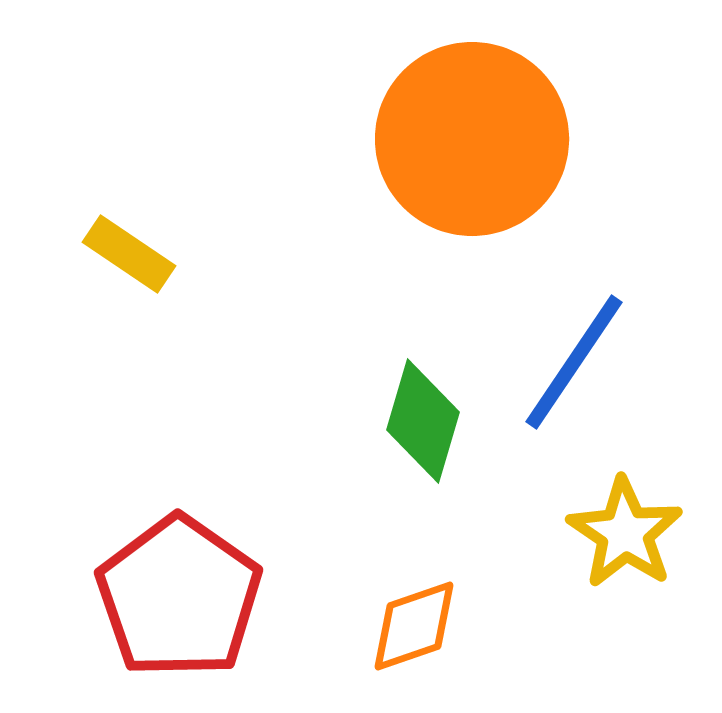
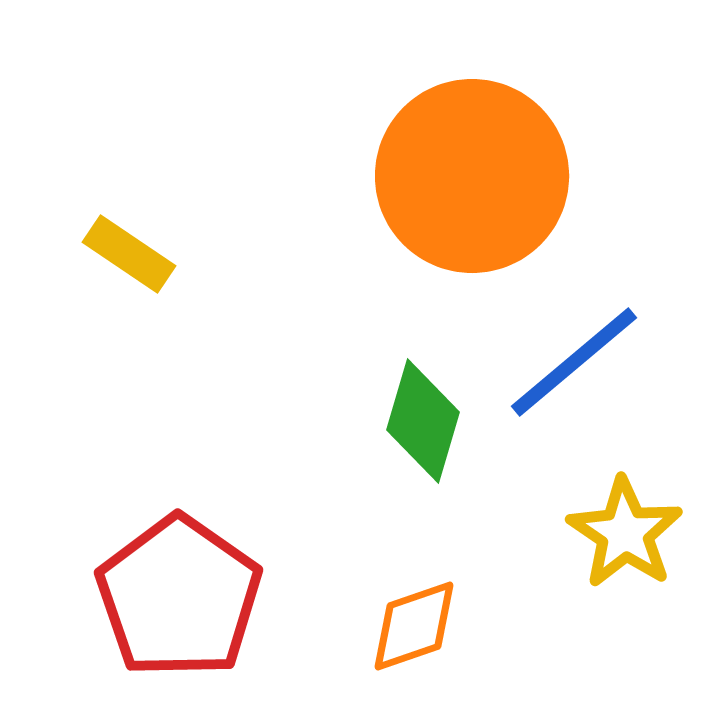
orange circle: moved 37 px down
blue line: rotated 16 degrees clockwise
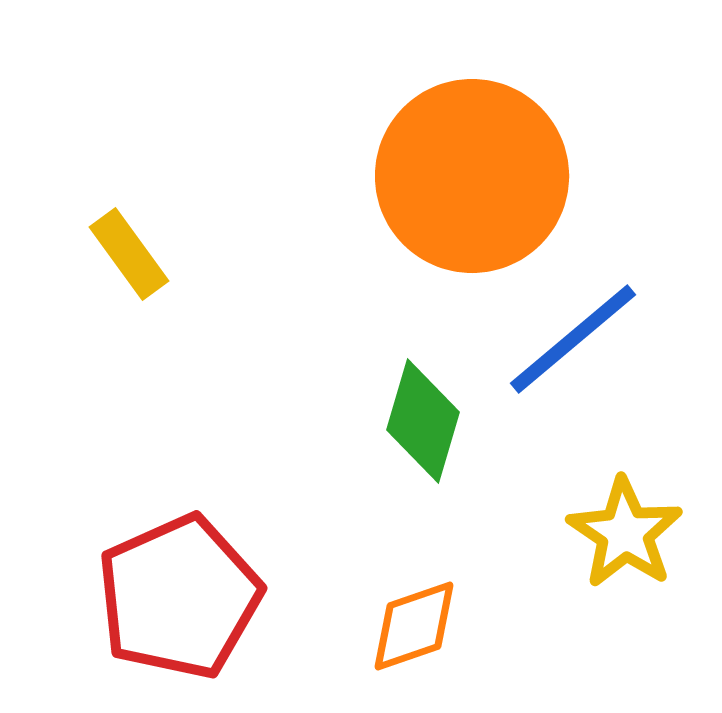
yellow rectangle: rotated 20 degrees clockwise
blue line: moved 1 px left, 23 px up
red pentagon: rotated 13 degrees clockwise
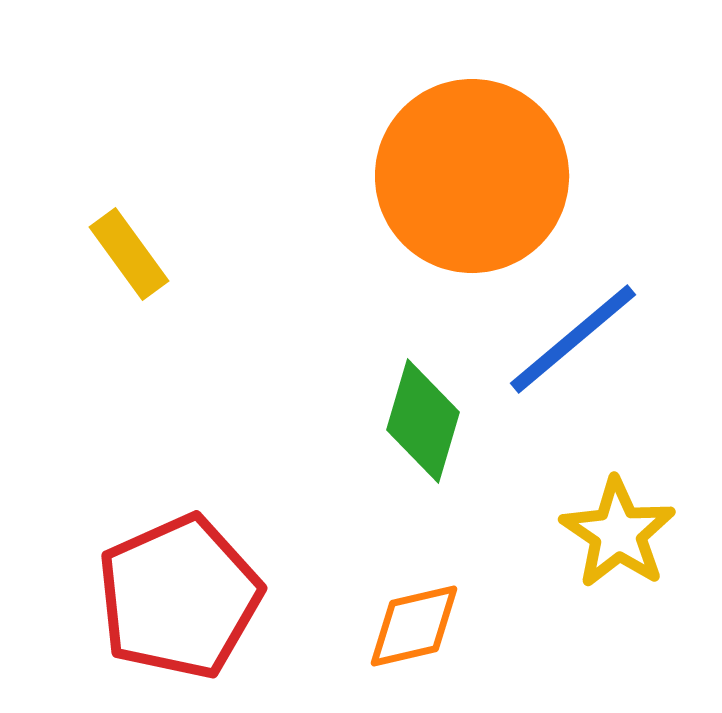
yellow star: moved 7 px left
orange diamond: rotated 6 degrees clockwise
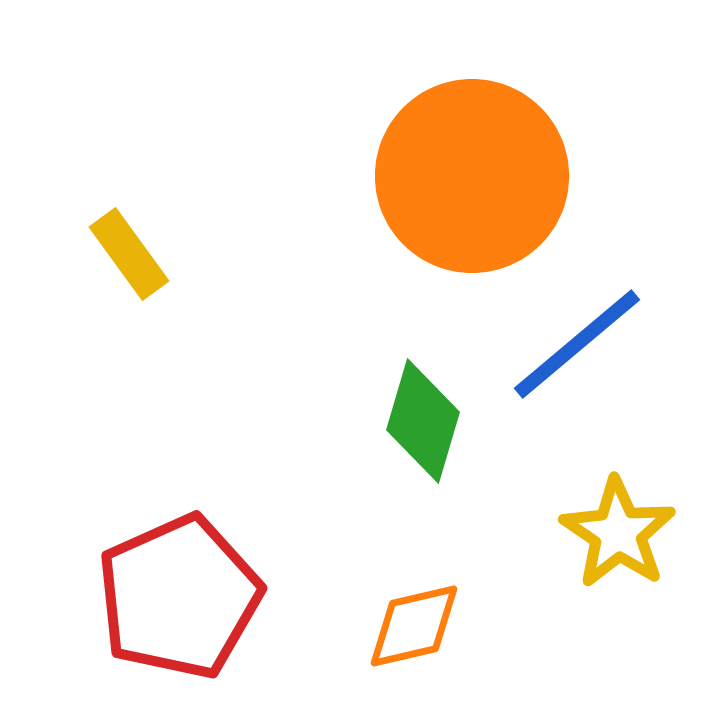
blue line: moved 4 px right, 5 px down
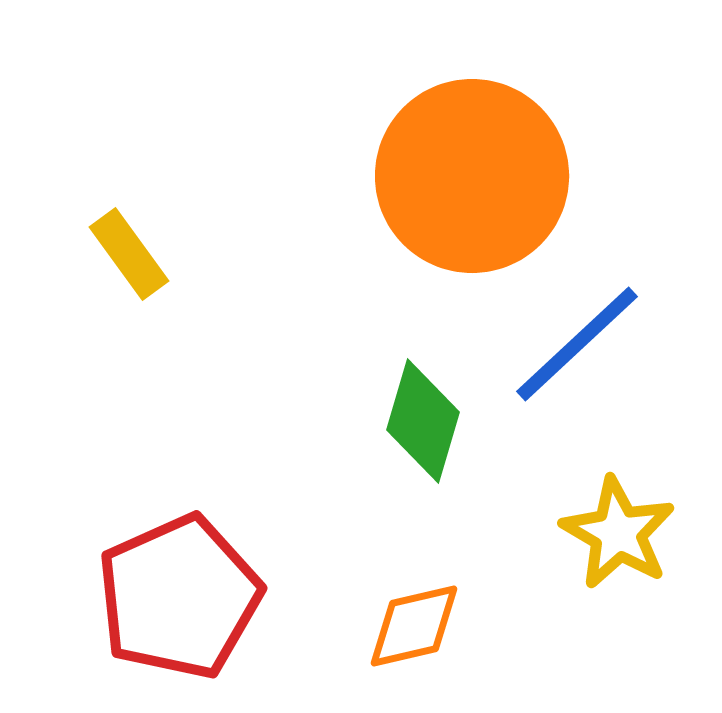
blue line: rotated 3 degrees counterclockwise
yellow star: rotated 4 degrees counterclockwise
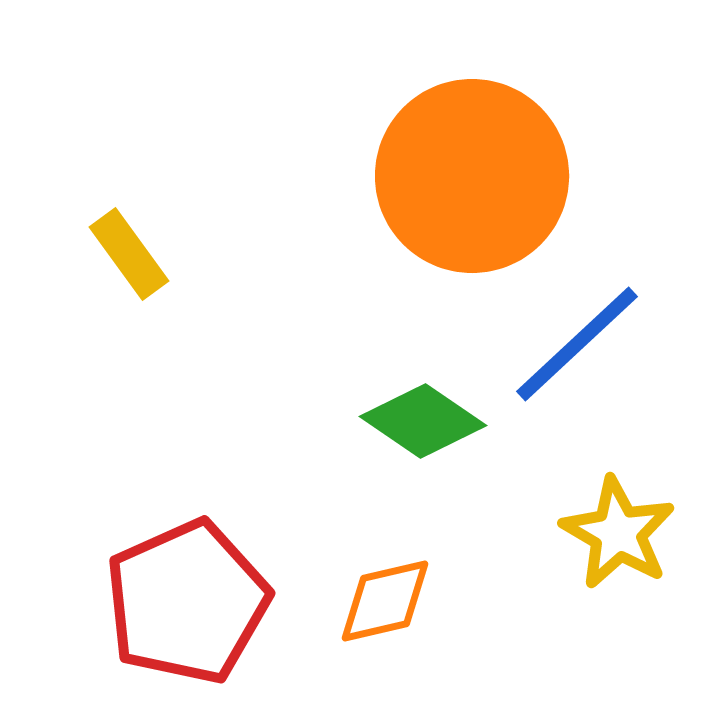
green diamond: rotated 72 degrees counterclockwise
red pentagon: moved 8 px right, 5 px down
orange diamond: moved 29 px left, 25 px up
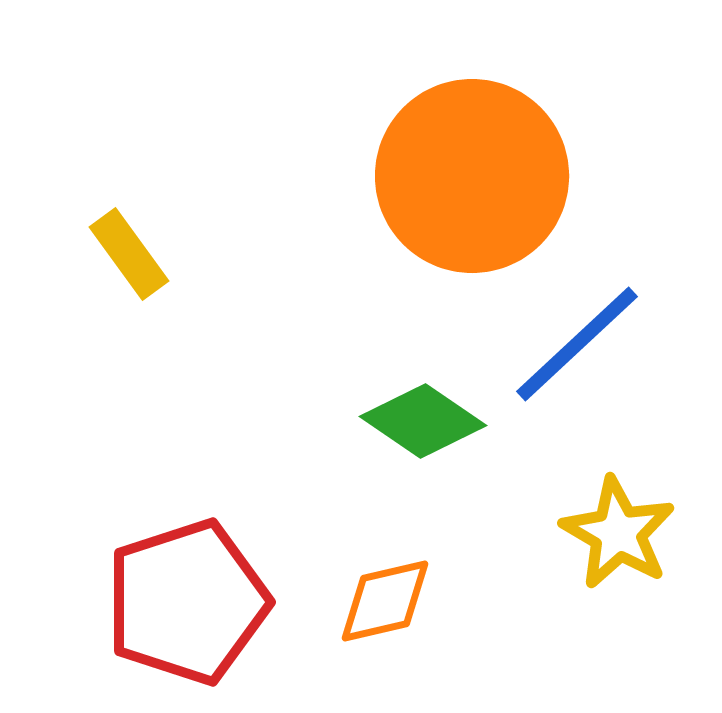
red pentagon: rotated 6 degrees clockwise
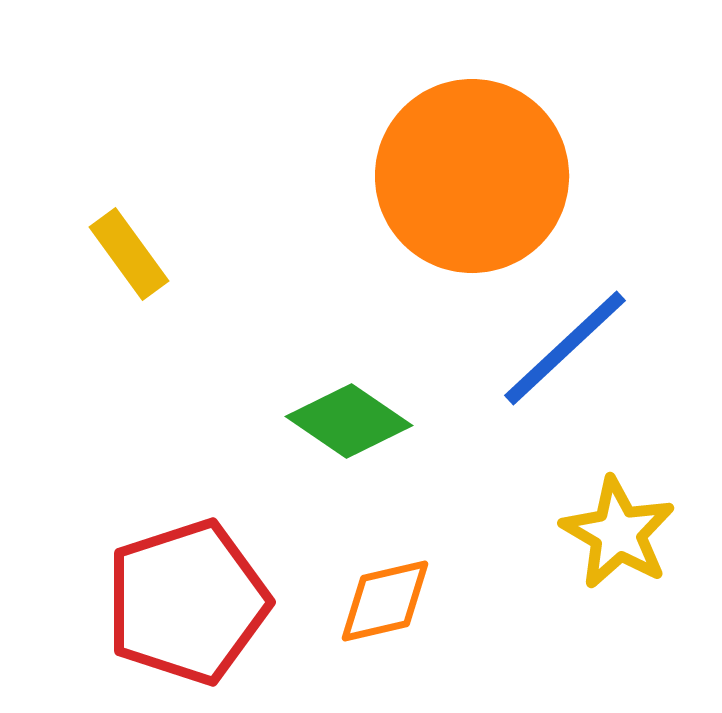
blue line: moved 12 px left, 4 px down
green diamond: moved 74 px left
